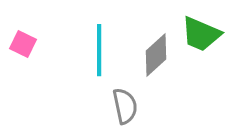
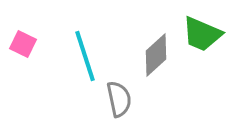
green trapezoid: moved 1 px right
cyan line: moved 14 px left, 6 px down; rotated 18 degrees counterclockwise
gray semicircle: moved 6 px left, 7 px up
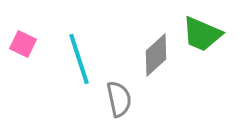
cyan line: moved 6 px left, 3 px down
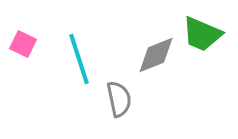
gray diamond: rotated 21 degrees clockwise
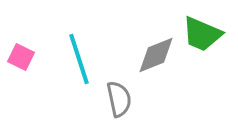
pink square: moved 2 px left, 13 px down
